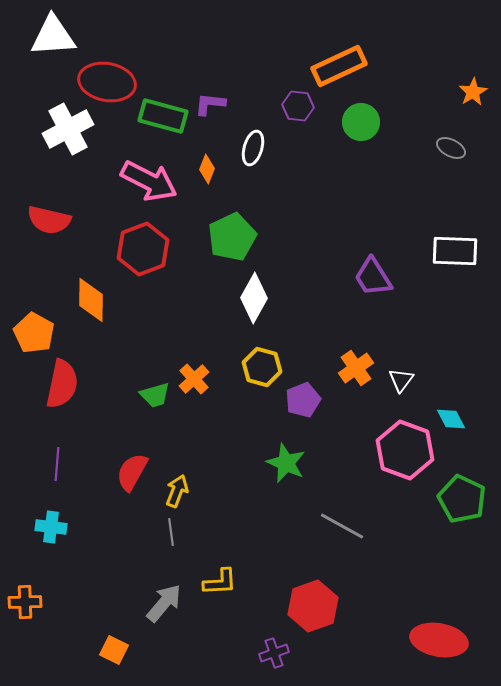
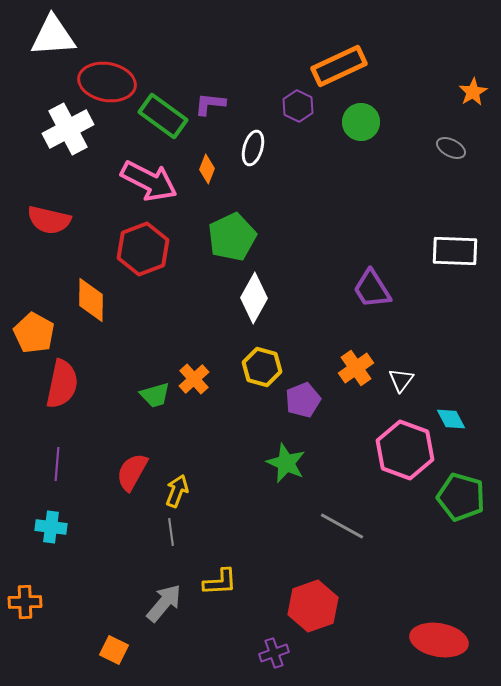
purple hexagon at (298, 106): rotated 20 degrees clockwise
green rectangle at (163, 116): rotated 21 degrees clockwise
purple trapezoid at (373, 277): moved 1 px left, 12 px down
green pentagon at (462, 499): moved 1 px left, 2 px up; rotated 9 degrees counterclockwise
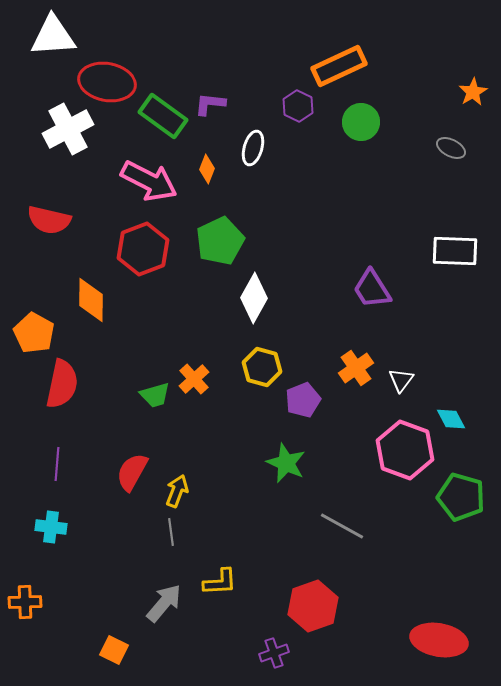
green pentagon at (232, 237): moved 12 px left, 4 px down
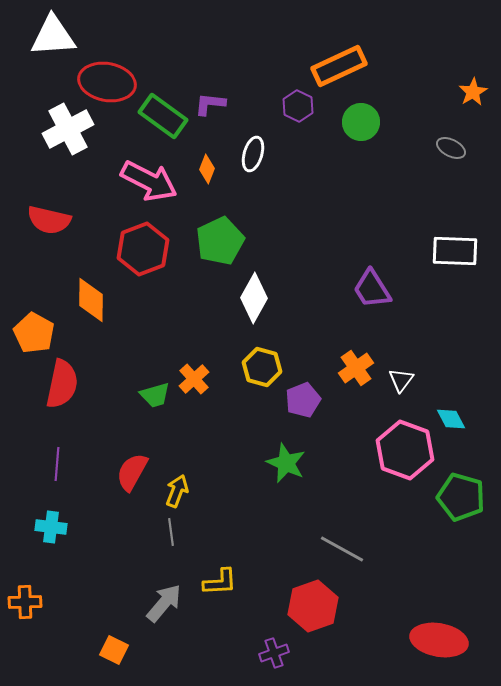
white ellipse at (253, 148): moved 6 px down
gray line at (342, 526): moved 23 px down
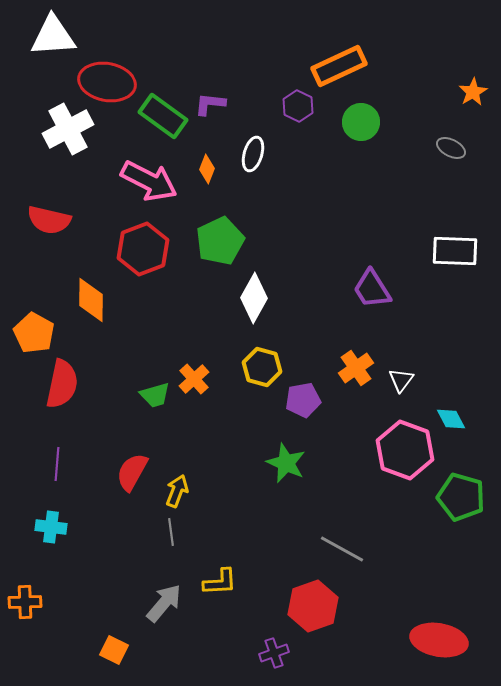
purple pentagon at (303, 400): rotated 12 degrees clockwise
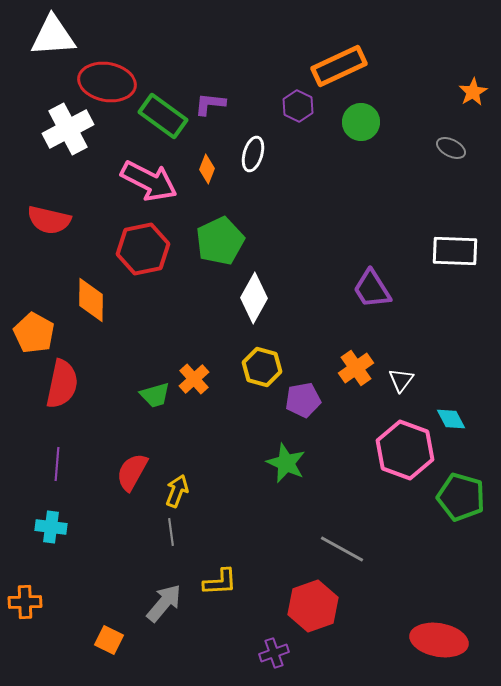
red hexagon at (143, 249): rotated 9 degrees clockwise
orange square at (114, 650): moved 5 px left, 10 px up
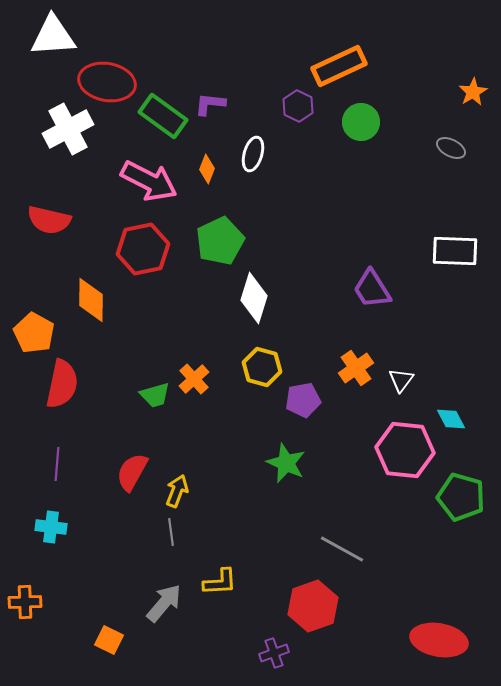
white diamond at (254, 298): rotated 12 degrees counterclockwise
pink hexagon at (405, 450): rotated 14 degrees counterclockwise
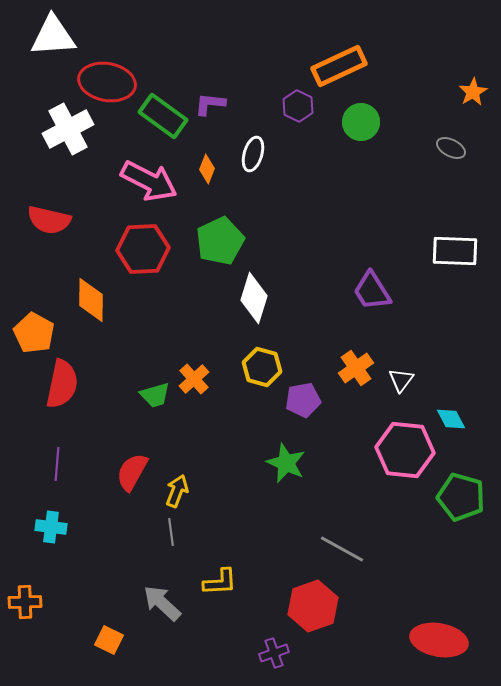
red hexagon at (143, 249): rotated 9 degrees clockwise
purple trapezoid at (372, 289): moved 2 px down
gray arrow at (164, 603): moved 2 px left; rotated 87 degrees counterclockwise
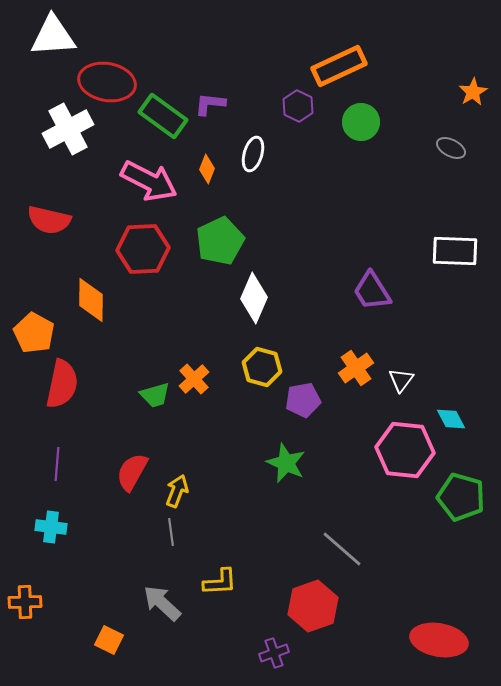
white diamond at (254, 298): rotated 6 degrees clockwise
gray line at (342, 549): rotated 12 degrees clockwise
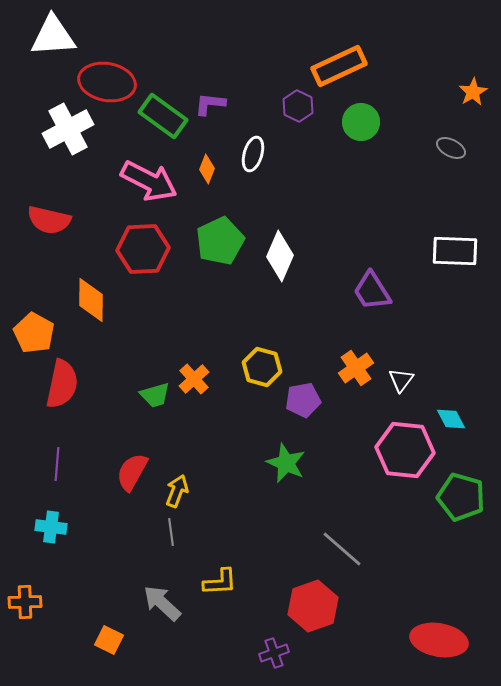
white diamond at (254, 298): moved 26 px right, 42 px up
